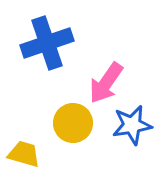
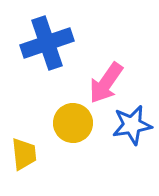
yellow trapezoid: rotated 68 degrees clockwise
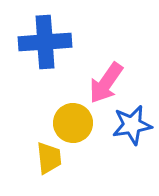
blue cross: moved 2 px left, 1 px up; rotated 15 degrees clockwise
yellow trapezoid: moved 25 px right, 4 px down
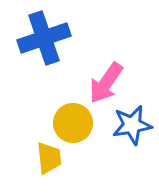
blue cross: moved 1 px left, 4 px up; rotated 15 degrees counterclockwise
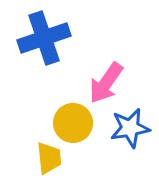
blue star: moved 2 px left, 3 px down
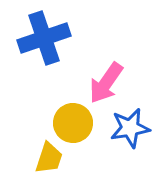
yellow trapezoid: rotated 24 degrees clockwise
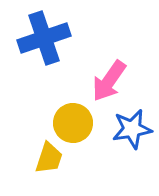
pink arrow: moved 3 px right, 2 px up
blue star: moved 2 px right, 1 px down
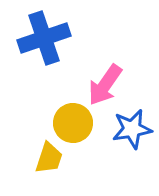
pink arrow: moved 4 px left, 4 px down
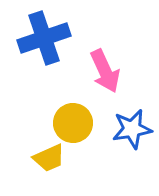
pink arrow: moved 14 px up; rotated 60 degrees counterclockwise
yellow trapezoid: rotated 48 degrees clockwise
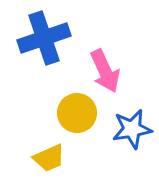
yellow circle: moved 4 px right, 10 px up
